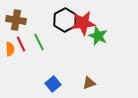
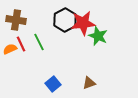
orange semicircle: rotated 112 degrees counterclockwise
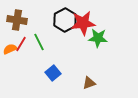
brown cross: moved 1 px right
green star: moved 2 px down; rotated 18 degrees counterclockwise
red line: rotated 56 degrees clockwise
blue square: moved 11 px up
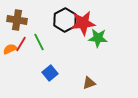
blue square: moved 3 px left
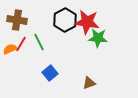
red star: moved 4 px right, 1 px up; rotated 15 degrees clockwise
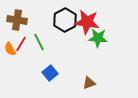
orange semicircle: rotated 96 degrees counterclockwise
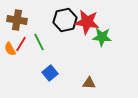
black hexagon: rotated 15 degrees clockwise
green star: moved 4 px right, 1 px up
brown triangle: rotated 24 degrees clockwise
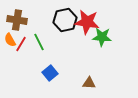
orange semicircle: moved 9 px up
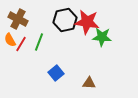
brown cross: moved 1 px right, 1 px up; rotated 18 degrees clockwise
green line: rotated 48 degrees clockwise
blue square: moved 6 px right
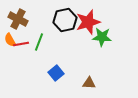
red star: moved 1 px right; rotated 25 degrees counterclockwise
red line: rotated 49 degrees clockwise
